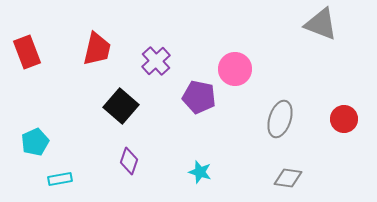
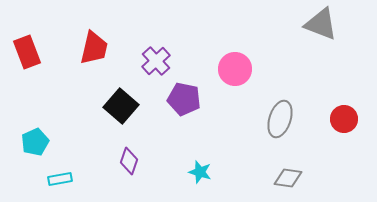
red trapezoid: moved 3 px left, 1 px up
purple pentagon: moved 15 px left, 2 px down
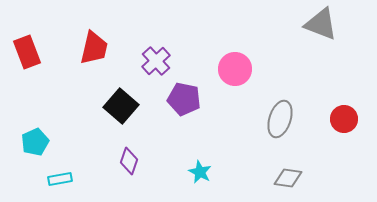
cyan star: rotated 10 degrees clockwise
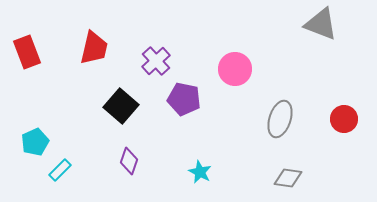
cyan rectangle: moved 9 px up; rotated 35 degrees counterclockwise
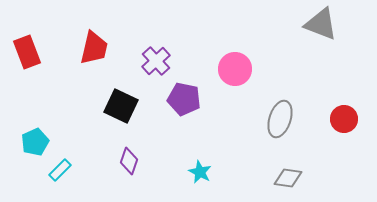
black square: rotated 16 degrees counterclockwise
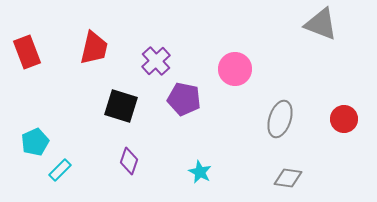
black square: rotated 8 degrees counterclockwise
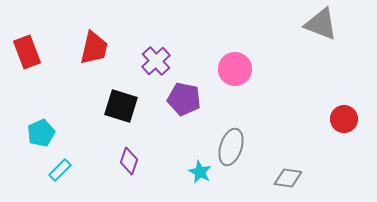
gray ellipse: moved 49 px left, 28 px down
cyan pentagon: moved 6 px right, 9 px up
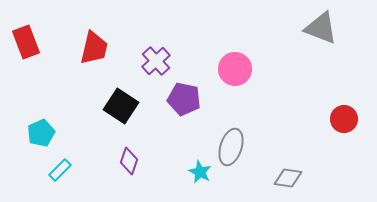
gray triangle: moved 4 px down
red rectangle: moved 1 px left, 10 px up
black square: rotated 16 degrees clockwise
